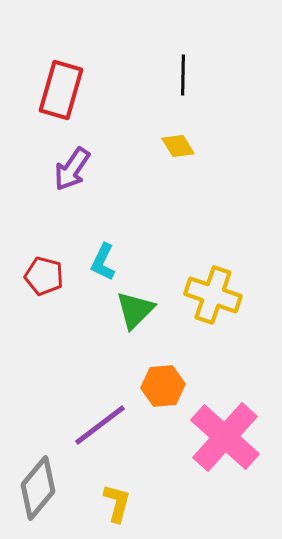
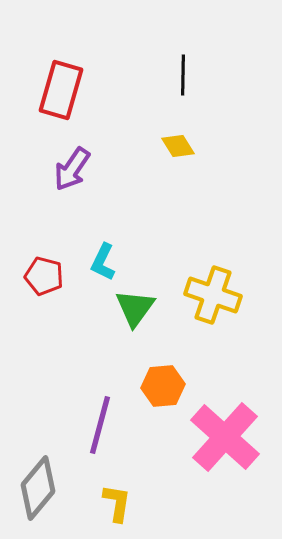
green triangle: moved 2 px up; rotated 9 degrees counterclockwise
purple line: rotated 38 degrees counterclockwise
yellow L-shape: rotated 6 degrees counterclockwise
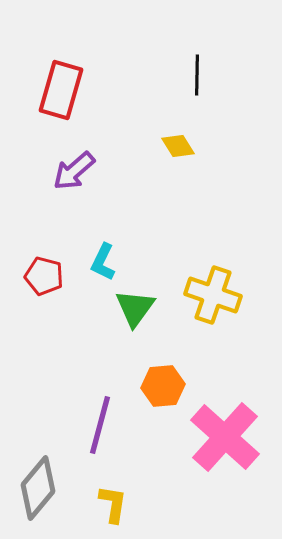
black line: moved 14 px right
purple arrow: moved 2 px right, 2 px down; rotated 15 degrees clockwise
yellow L-shape: moved 4 px left, 1 px down
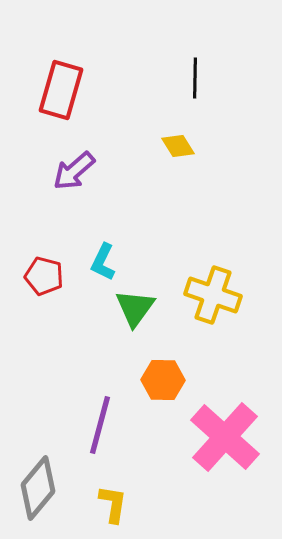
black line: moved 2 px left, 3 px down
orange hexagon: moved 6 px up; rotated 6 degrees clockwise
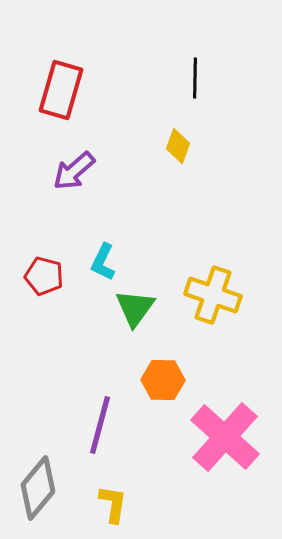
yellow diamond: rotated 52 degrees clockwise
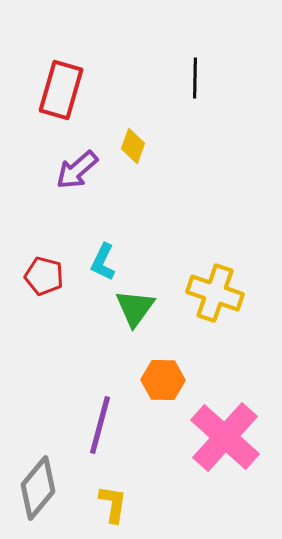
yellow diamond: moved 45 px left
purple arrow: moved 3 px right, 1 px up
yellow cross: moved 2 px right, 2 px up
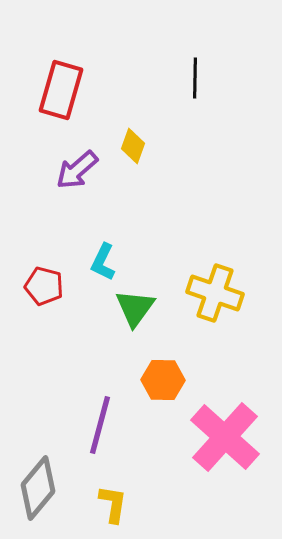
red pentagon: moved 10 px down
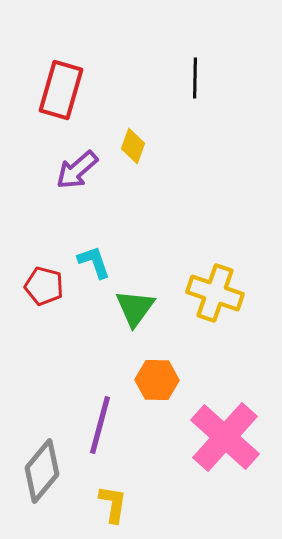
cyan L-shape: moved 9 px left; rotated 135 degrees clockwise
orange hexagon: moved 6 px left
gray diamond: moved 4 px right, 17 px up
